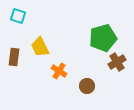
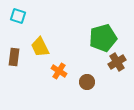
brown circle: moved 4 px up
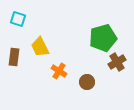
cyan square: moved 3 px down
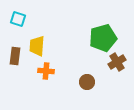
yellow trapezoid: moved 3 px left, 1 px up; rotated 30 degrees clockwise
brown rectangle: moved 1 px right, 1 px up
orange cross: moved 13 px left; rotated 28 degrees counterclockwise
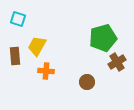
yellow trapezoid: rotated 25 degrees clockwise
brown rectangle: rotated 12 degrees counterclockwise
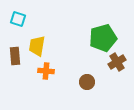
yellow trapezoid: rotated 20 degrees counterclockwise
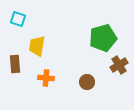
brown rectangle: moved 8 px down
brown cross: moved 2 px right, 3 px down
orange cross: moved 7 px down
